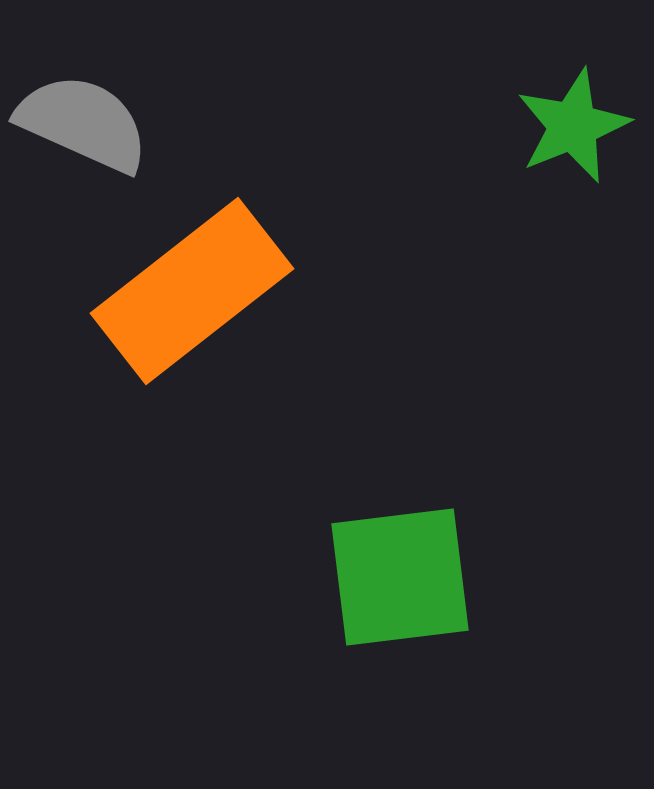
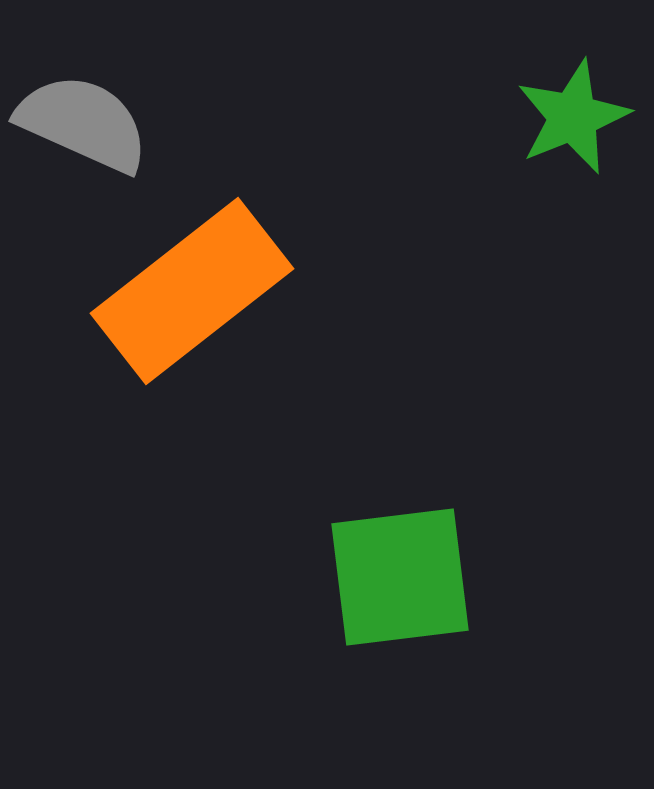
green star: moved 9 px up
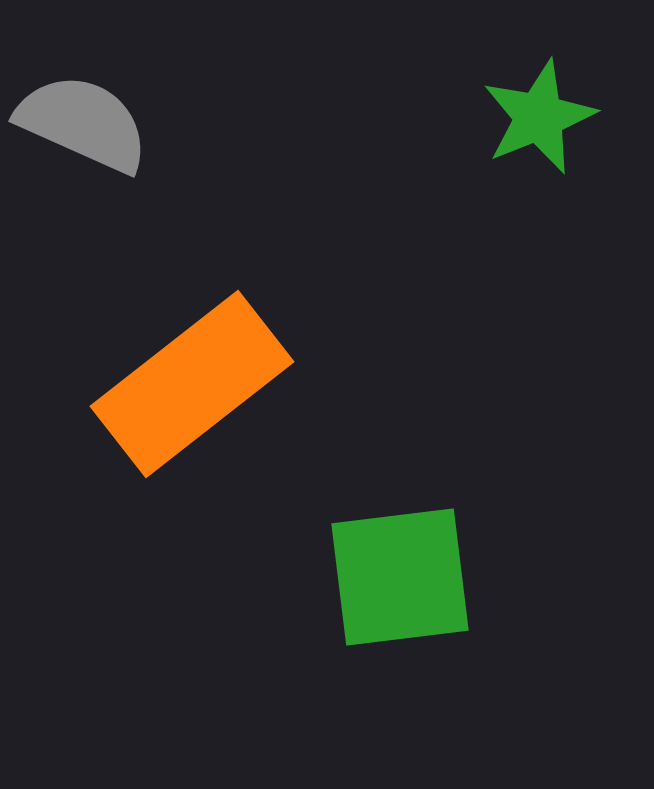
green star: moved 34 px left
orange rectangle: moved 93 px down
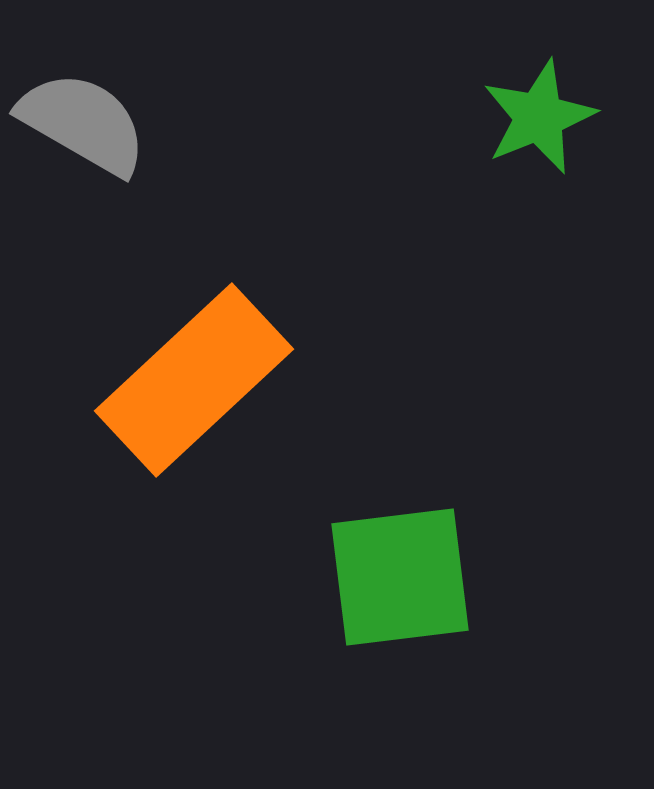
gray semicircle: rotated 6 degrees clockwise
orange rectangle: moved 2 px right, 4 px up; rotated 5 degrees counterclockwise
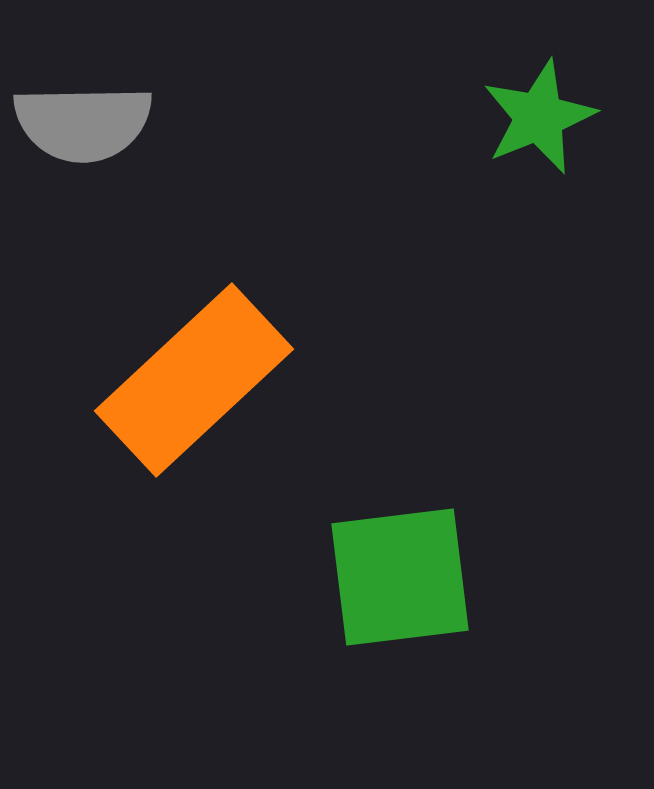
gray semicircle: rotated 149 degrees clockwise
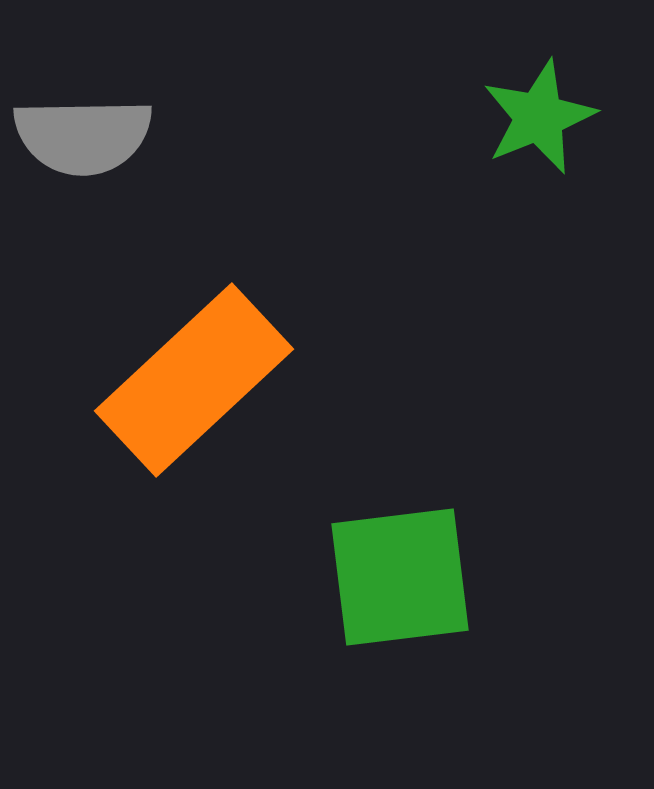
gray semicircle: moved 13 px down
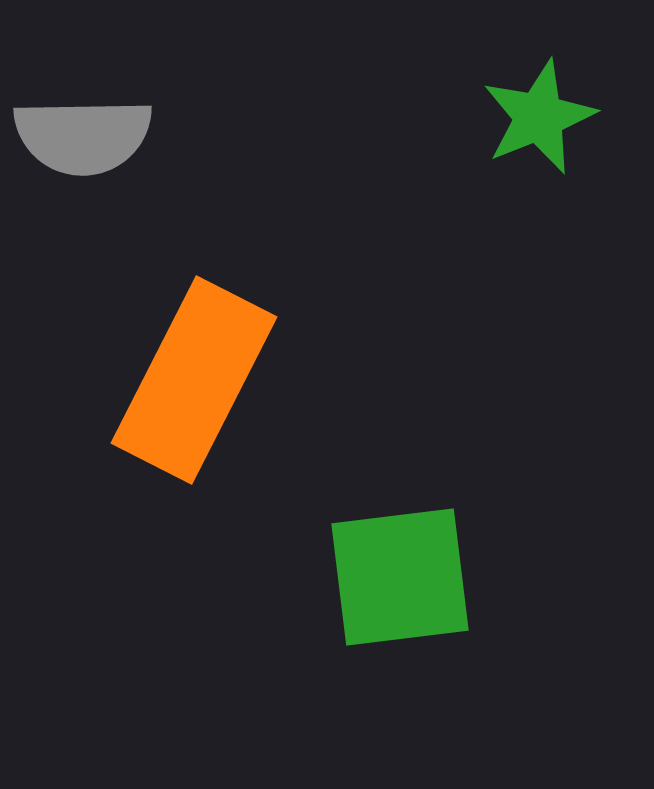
orange rectangle: rotated 20 degrees counterclockwise
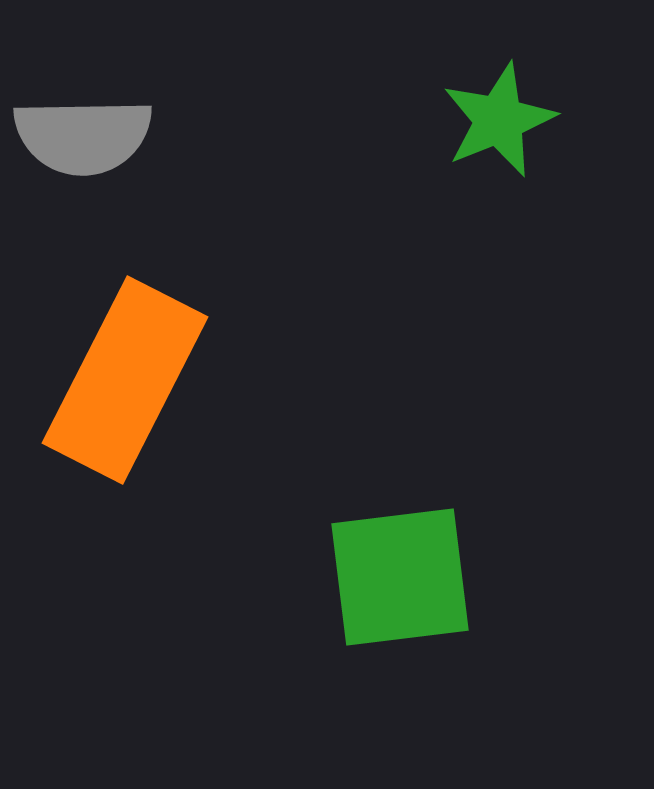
green star: moved 40 px left, 3 px down
orange rectangle: moved 69 px left
